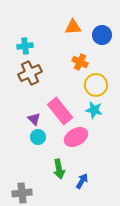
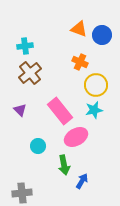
orange triangle: moved 6 px right, 2 px down; rotated 24 degrees clockwise
brown cross: rotated 15 degrees counterclockwise
cyan star: rotated 24 degrees counterclockwise
purple triangle: moved 14 px left, 9 px up
cyan circle: moved 9 px down
green arrow: moved 5 px right, 4 px up
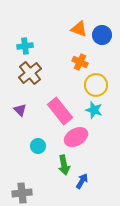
cyan star: rotated 30 degrees clockwise
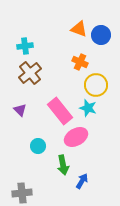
blue circle: moved 1 px left
cyan star: moved 6 px left, 2 px up
green arrow: moved 1 px left
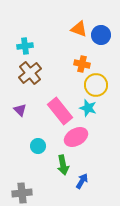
orange cross: moved 2 px right, 2 px down; rotated 14 degrees counterclockwise
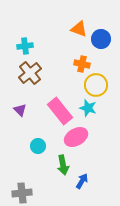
blue circle: moved 4 px down
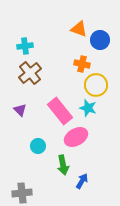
blue circle: moved 1 px left, 1 px down
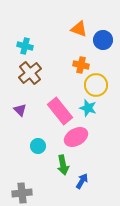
blue circle: moved 3 px right
cyan cross: rotated 21 degrees clockwise
orange cross: moved 1 px left, 1 px down
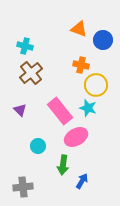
brown cross: moved 1 px right
green arrow: rotated 18 degrees clockwise
gray cross: moved 1 px right, 6 px up
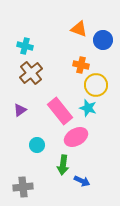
purple triangle: rotated 40 degrees clockwise
cyan circle: moved 1 px left, 1 px up
blue arrow: rotated 84 degrees clockwise
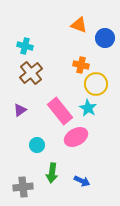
orange triangle: moved 4 px up
blue circle: moved 2 px right, 2 px up
yellow circle: moved 1 px up
cyan star: rotated 12 degrees clockwise
green arrow: moved 11 px left, 8 px down
